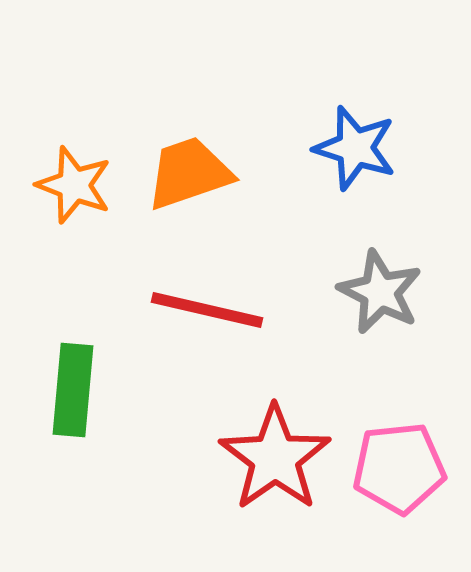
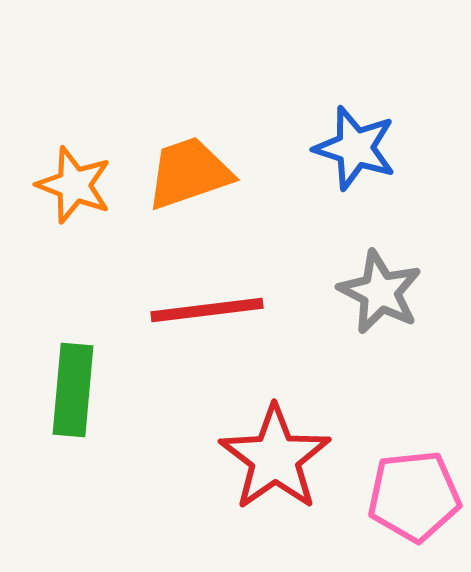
red line: rotated 20 degrees counterclockwise
pink pentagon: moved 15 px right, 28 px down
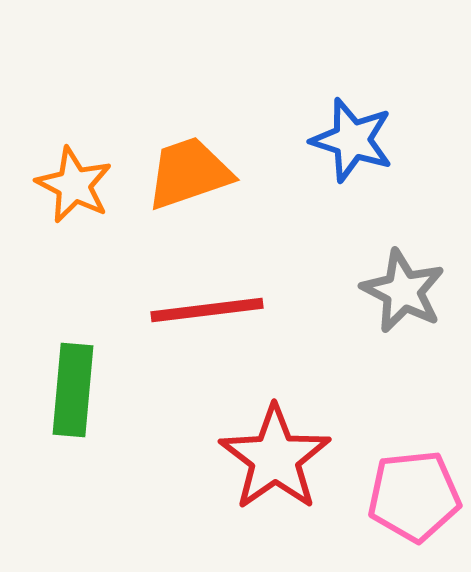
blue star: moved 3 px left, 8 px up
orange star: rotated 6 degrees clockwise
gray star: moved 23 px right, 1 px up
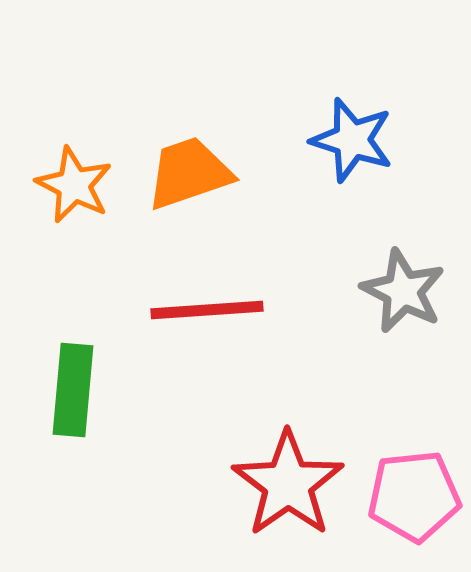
red line: rotated 3 degrees clockwise
red star: moved 13 px right, 26 px down
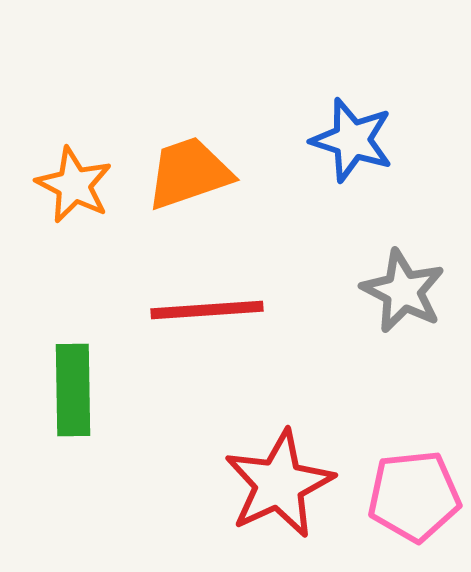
green rectangle: rotated 6 degrees counterclockwise
red star: moved 9 px left; rotated 10 degrees clockwise
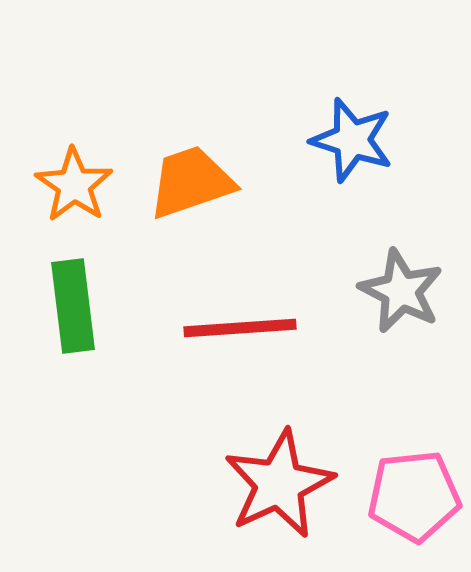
orange trapezoid: moved 2 px right, 9 px down
orange star: rotated 8 degrees clockwise
gray star: moved 2 px left
red line: moved 33 px right, 18 px down
green rectangle: moved 84 px up; rotated 6 degrees counterclockwise
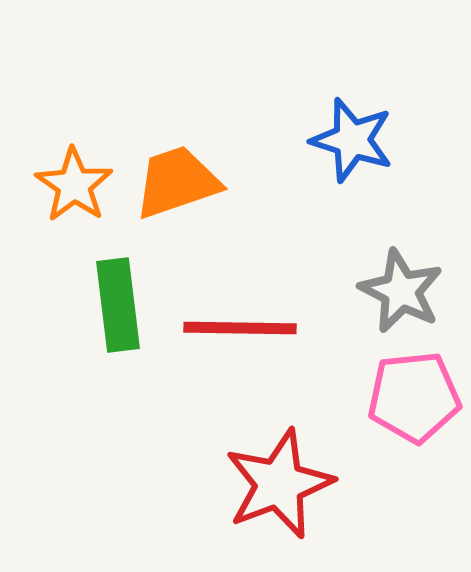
orange trapezoid: moved 14 px left
green rectangle: moved 45 px right, 1 px up
red line: rotated 5 degrees clockwise
red star: rotated 4 degrees clockwise
pink pentagon: moved 99 px up
